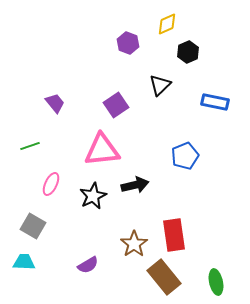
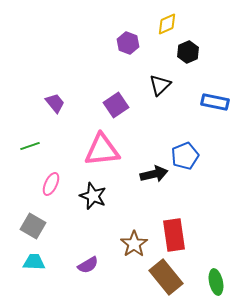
black arrow: moved 19 px right, 11 px up
black star: rotated 24 degrees counterclockwise
cyan trapezoid: moved 10 px right
brown rectangle: moved 2 px right
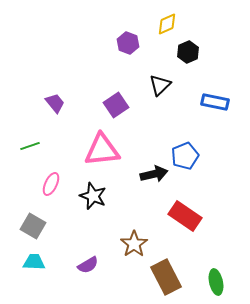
red rectangle: moved 11 px right, 19 px up; rotated 48 degrees counterclockwise
brown rectangle: rotated 12 degrees clockwise
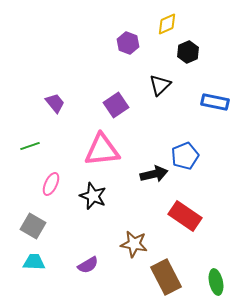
brown star: rotated 28 degrees counterclockwise
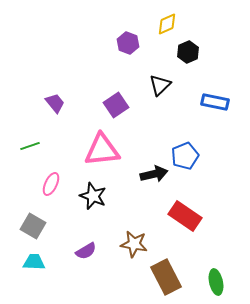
purple semicircle: moved 2 px left, 14 px up
